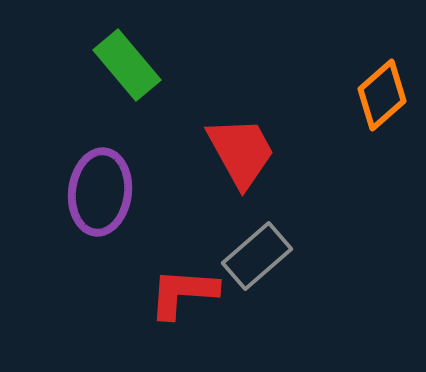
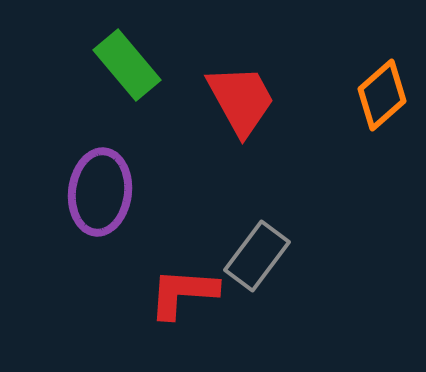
red trapezoid: moved 52 px up
gray rectangle: rotated 12 degrees counterclockwise
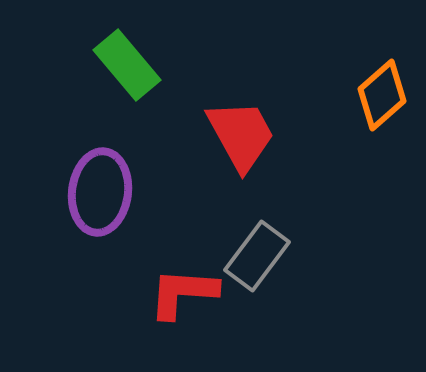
red trapezoid: moved 35 px down
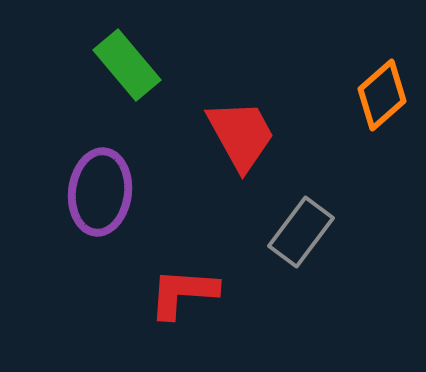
gray rectangle: moved 44 px right, 24 px up
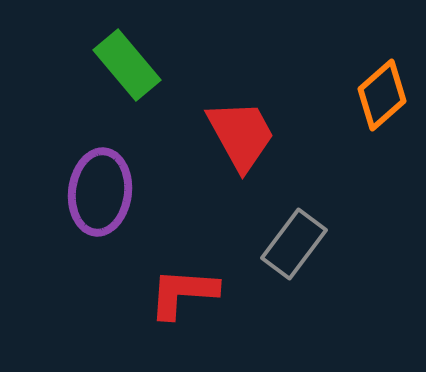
gray rectangle: moved 7 px left, 12 px down
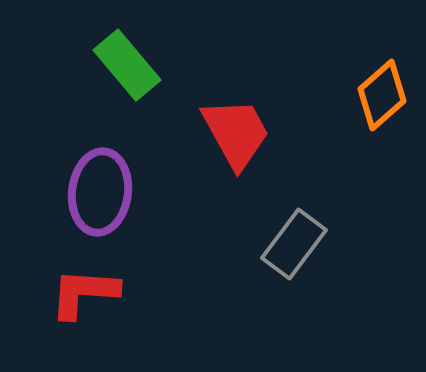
red trapezoid: moved 5 px left, 2 px up
red L-shape: moved 99 px left
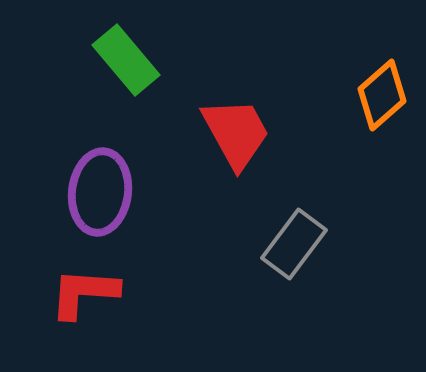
green rectangle: moved 1 px left, 5 px up
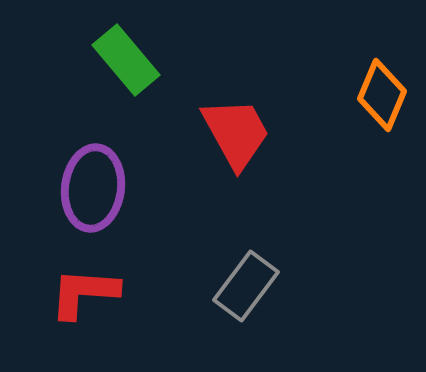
orange diamond: rotated 26 degrees counterclockwise
purple ellipse: moved 7 px left, 4 px up
gray rectangle: moved 48 px left, 42 px down
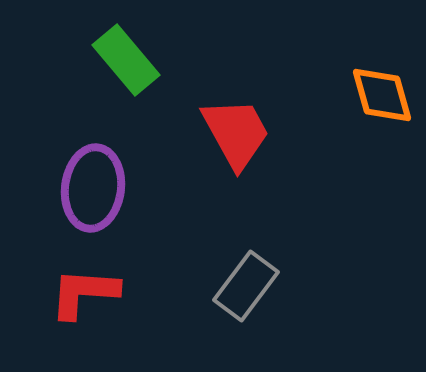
orange diamond: rotated 38 degrees counterclockwise
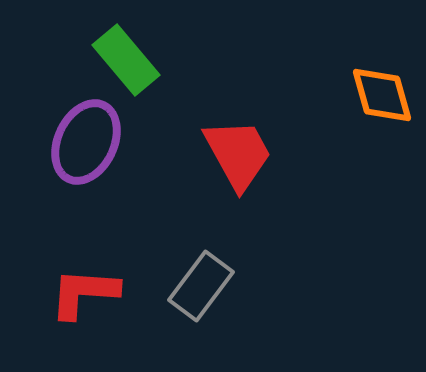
red trapezoid: moved 2 px right, 21 px down
purple ellipse: moved 7 px left, 46 px up; rotated 18 degrees clockwise
gray rectangle: moved 45 px left
